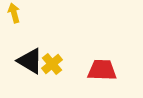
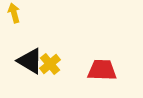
yellow cross: moved 2 px left
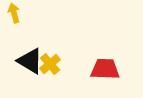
red trapezoid: moved 3 px right, 1 px up
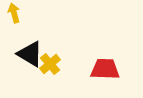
black triangle: moved 7 px up
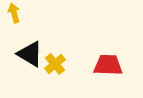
yellow cross: moved 5 px right
red trapezoid: moved 3 px right, 4 px up
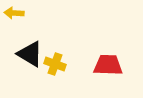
yellow arrow: rotated 72 degrees counterclockwise
yellow cross: rotated 30 degrees counterclockwise
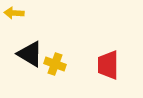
red trapezoid: rotated 92 degrees counterclockwise
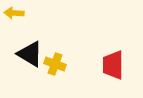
red trapezoid: moved 5 px right
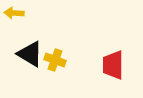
yellow cross: moved 4 px up
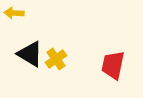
yellow cross: moved 1 px right, 1 px up; rotated 35 degrees clockwise
red trapezoid: rotated 12 degrees clockwise
